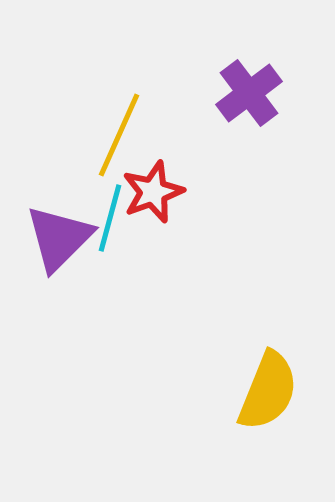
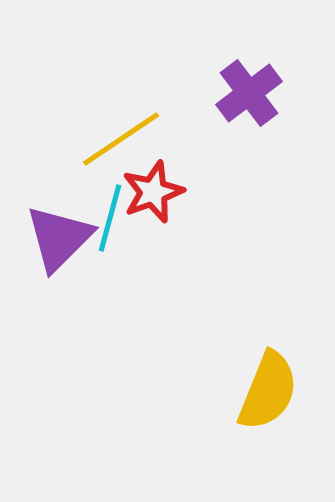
yellow line: moved 2 px right, 4 px down; rotated 32 degrees clockwise
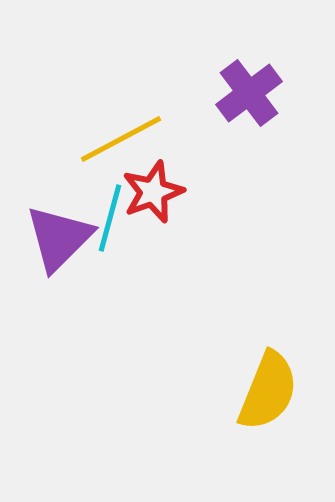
yellow line: rotated 6 degrees clockwise
